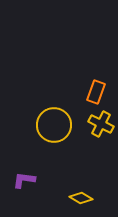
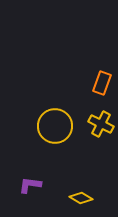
orange rectangle: moved 6 px right, 9 px up
yellow circle: moved 1 px right, 1 px down
purple L-shape: moved 6 px right, 5 px down
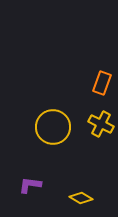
yellow circle: moved 2 px left, 1 px down
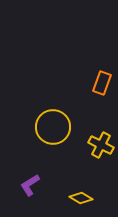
yellow cross: moved 21 px down
purple L-shape: rotated 40 degrees counterclockwise
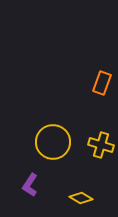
yellow circle: moved 15 px down
yellow cross: rotated 10 degrees counterclockwise
purple L-shape: rotated 25 degrees counterclockwise
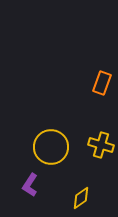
yellow circle: moved 2 px left, 5 px down
yellow diamond: rotated 65 degrees counterclockwise
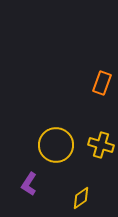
yellow circle: moved 5 px right, 2 px up
purple L-shape: moved 1 px left, 1 px up
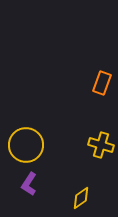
yellow circle: moved 30 px left
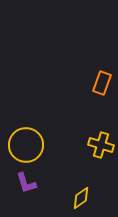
purple L-shape: moved 3 px left, 1 px up; rotated 50 degrees counterclockwise
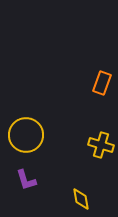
yellow circle: moved 10 px up
purple L-shape: moved 3 px up
yellow diamond: moved 1 px down; rotated 65 degrees counterclockwise
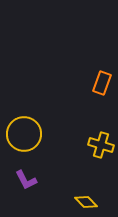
yellow circle: moved 2 px left, 1 px up
purple L-shape: rotated 10 degrees counterclockwise
yellow diamond: moved 5 px right, 3 px down; rotated 35 degrees counterclockwise
